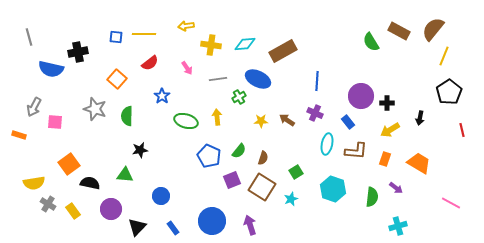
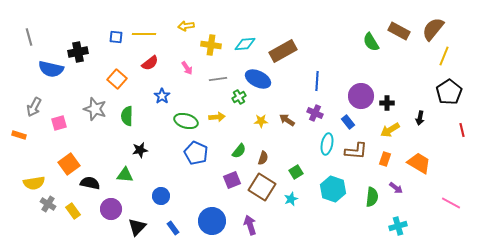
yellow arrow at (217, 117): rotated 91 degrees clockwise
pink square at (55, 122): moved 4 px right, 1 px down; rotated 21 degrees counterclockwise
blue pentagon at (209, 156): moved 13 px left, 3 px up
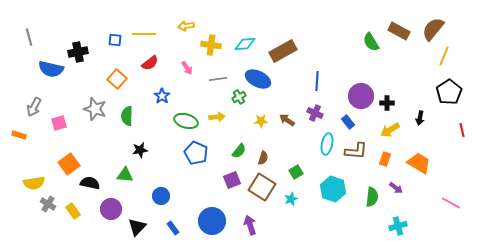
blue square at (116, 37): moved 1 px left, 3 px down
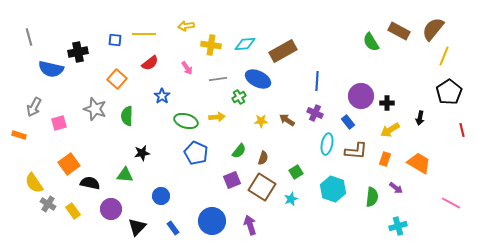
black star at (140, 150): moved 2 px right, 3 px down
yellow semicircle at (34, 183): rotated 65 degrees clockwise
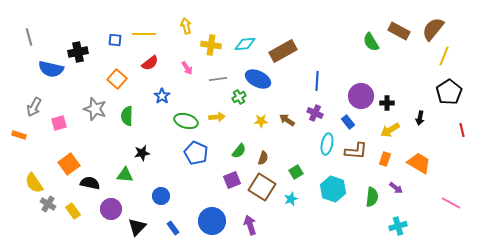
yellow arrow at (186, 26): rotated 84 degrees clockwise
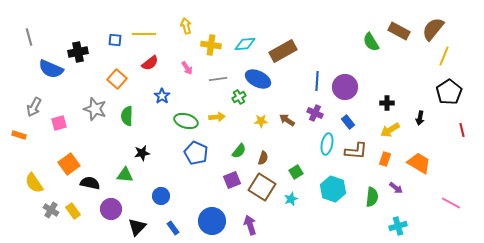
blue semicircle at (51, 69): rotated 10 degrees clockwise
purple circle at (361, 96): moved 16 px left, 9 px up
gray cross at (48, 204): moved 3 px right, 6 px down
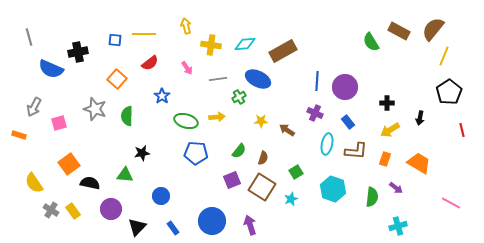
brown arrow at (287, 120): moved 10 px down
blue pentagon at (196, 153): rotated 20 degrees counterclockwise
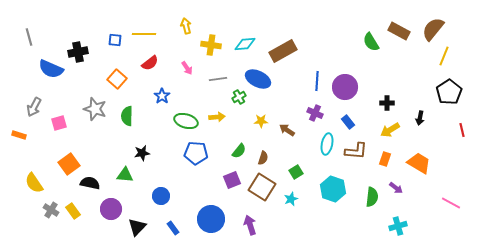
blue circle at (212, 221): moved 1 px left, 2 px up
